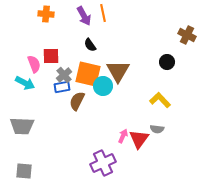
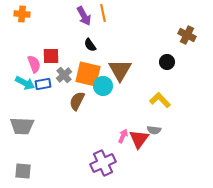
orange cross: moved 24 px left
brown triangle: moved 2 px right, 1 px up
blue rectangle: moved 19 px left, 3 px up
gray semicircle: moved 3 px left, 1 px down
gray square: moved 1 px left
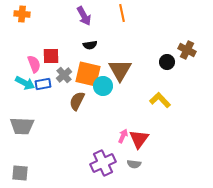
orange line: moved 19 px right
brown cross: moved 15 px down
black semicircle: rotated 64 degrees counterclockwise
gray semicircle: moved 20 px left, 34 px down
gray square: moved 3 px left, 2 px down
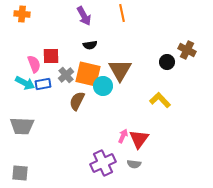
gray cross: moved 2 px right
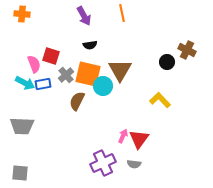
red square: rotated 18 degrees clockwise
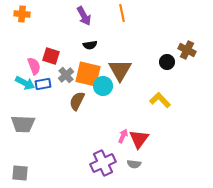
pink semicircle: moved 2 px down
gray trapezoid: moved 1 px right, 2 px up
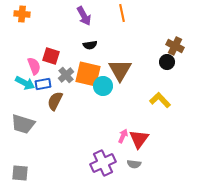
brown cross: moved 12 px left, 4 px up
brown semicircle: moved 22 px left
gray trapezoid: rotated 15 degrees clockwise
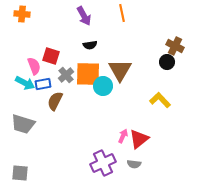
orange square: rotated 12 degrees counterclockwise
red triangle: rotated 15 degrees clockwise
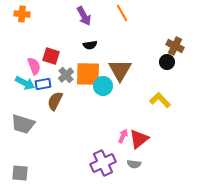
orange line: rotated 18 degrees counterclockwise
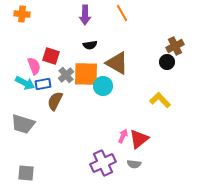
purple arrow: moved 1 px right, 1 px up; rotated 30 degrees clockwise
brown cross: rotated 36 degrees clockwise
brown triangle: moved 3 px left, 7 px up; rotated 30 degrees counterclockwise
orange square: moved 2 px left
gray square: moved 6 px right
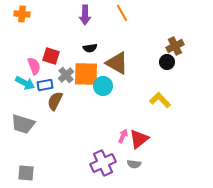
black semicircle: moved 3 px down
blue rectangle: moved 2 px right, 1 px down
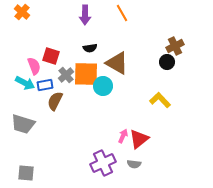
orange cross: moved 2 px up; rotated 35 degrees clockwise
